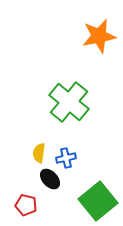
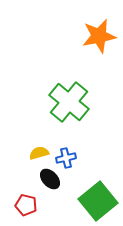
yellow semicircle: rotated 66 degrees clockwise
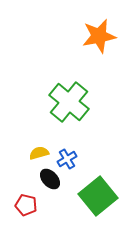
blue cross: moved 1 px right, 1 px down; rotated 18 degrees counterclockwise
green square: moved 5 px up
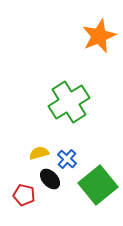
orange star: rotated 12 degrees counterclockwise
green cross: rotated 18 degrees clockwise
blue cross: rotated 18 degrees counterclockwise
green square: moved 11 px up
red pentagon: moved 2 px left, 10 px up
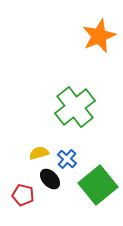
green cross: moved 6 px right, 5 px down; rotated 6 degrees counterclockwise
red pentagon: moved 1 px left
